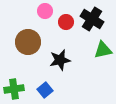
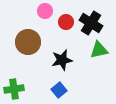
black cross: moved 1 px left, 4 px down
green triangle: moved 4 px left
black star: moved 2 px right
blue square: moved 14 px right
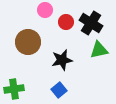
pink circle: moved 1 px up
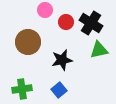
green cross: moved 8 px right
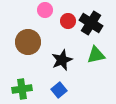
red circle: moved 2 px right, 1 px up
green triangle: moved 3 px left, 5 px down
black star: rotated 10 degrees counterclockwise
